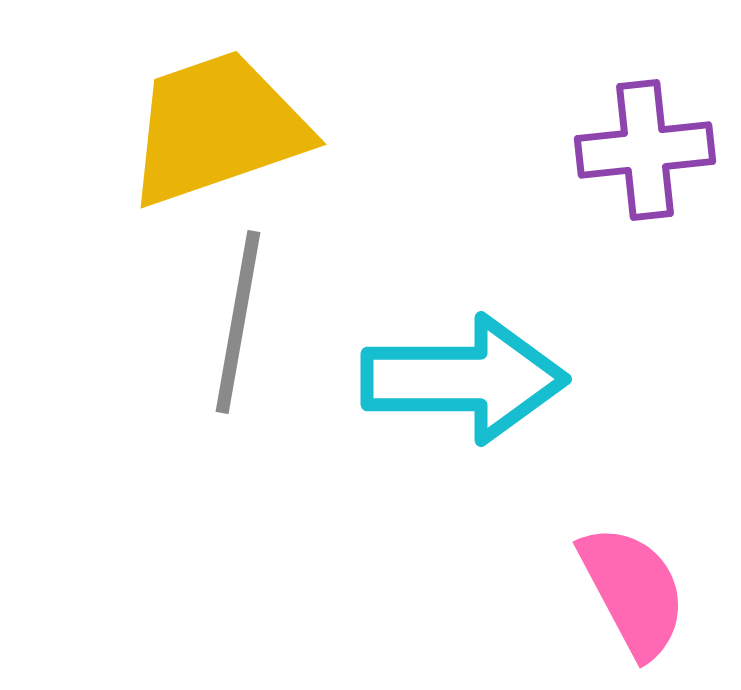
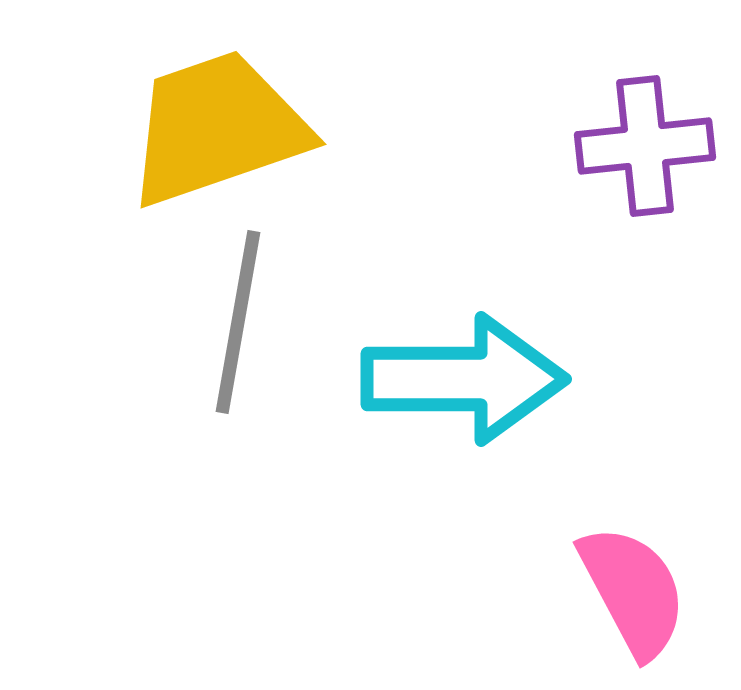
purple cross: moved 4 px up
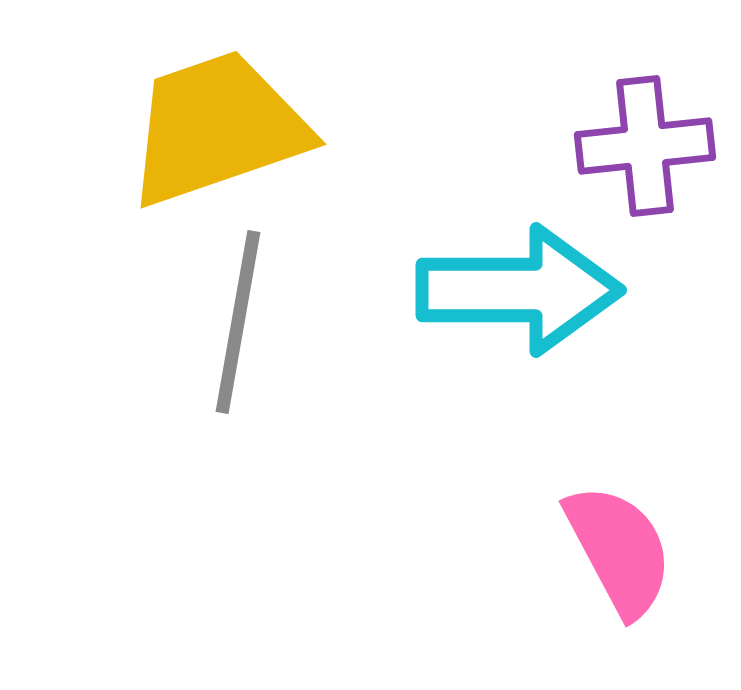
cyan arrow: moved 55 px right, 89 px up
pink semicircle: moved 14 px left, 41 px up
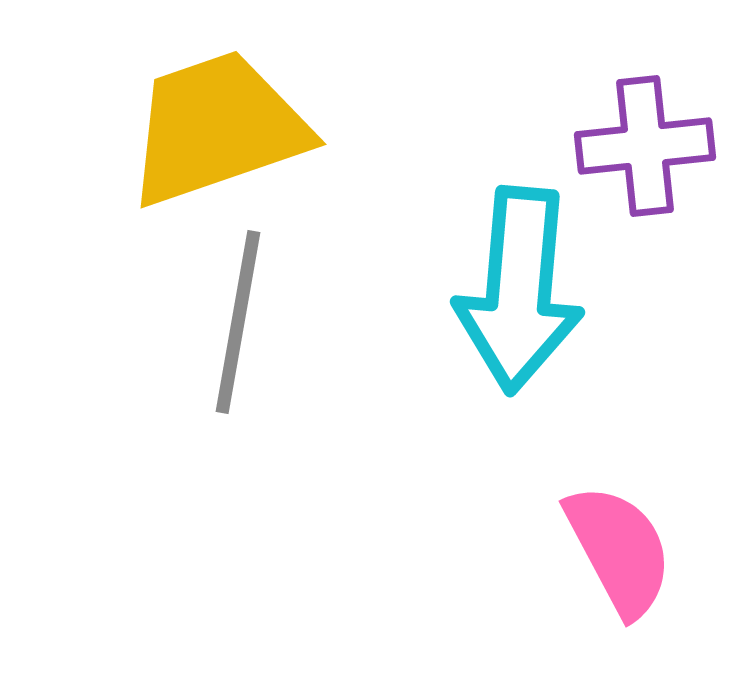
cyan arrow: rotated 95 degrees clockwise
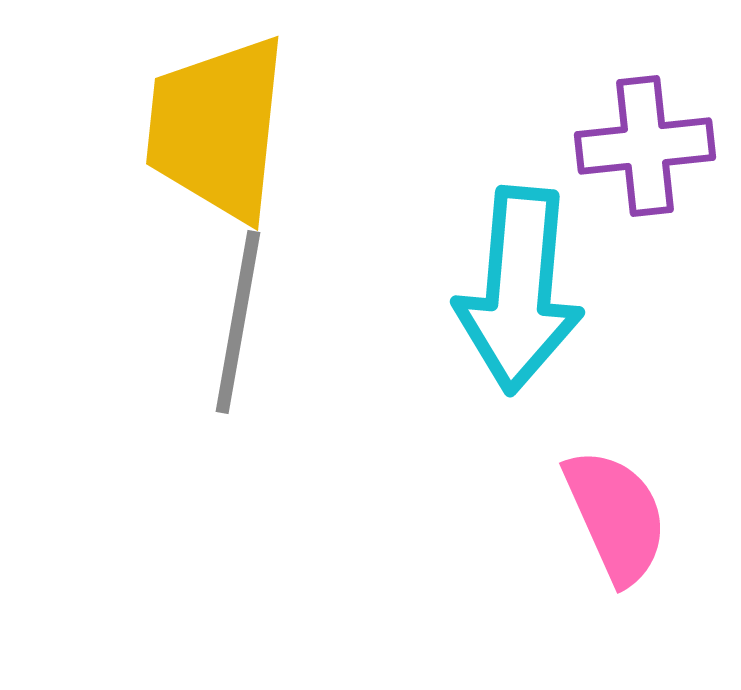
yellow trapezoid: rotated 65 degrees counterclockwise
pink semicircle: moved 3 px left, 34 px up; rotated 4 degrees clockwise
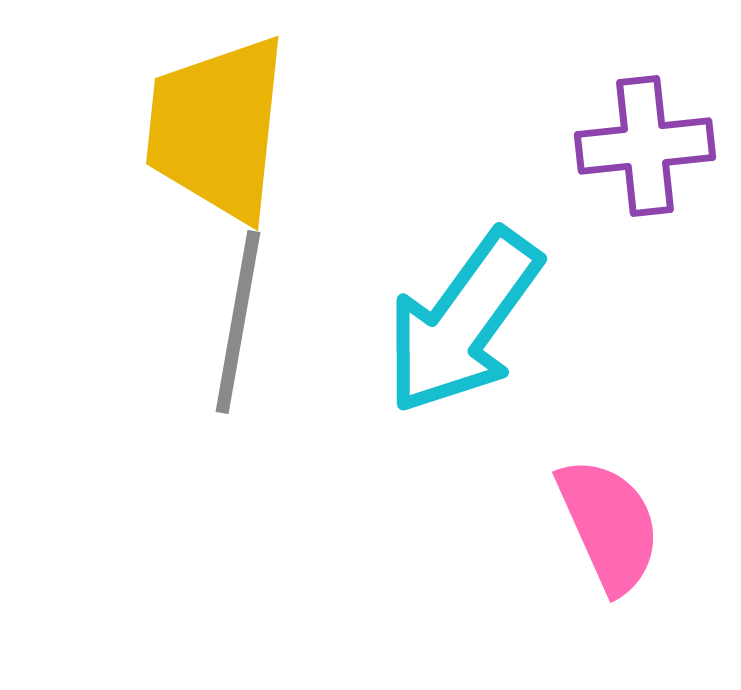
cyan arrow: moved 56 px left, 32 px down; rotated 31 degrees clockwise
pink semicircle: moved 7 px left, 9 px down
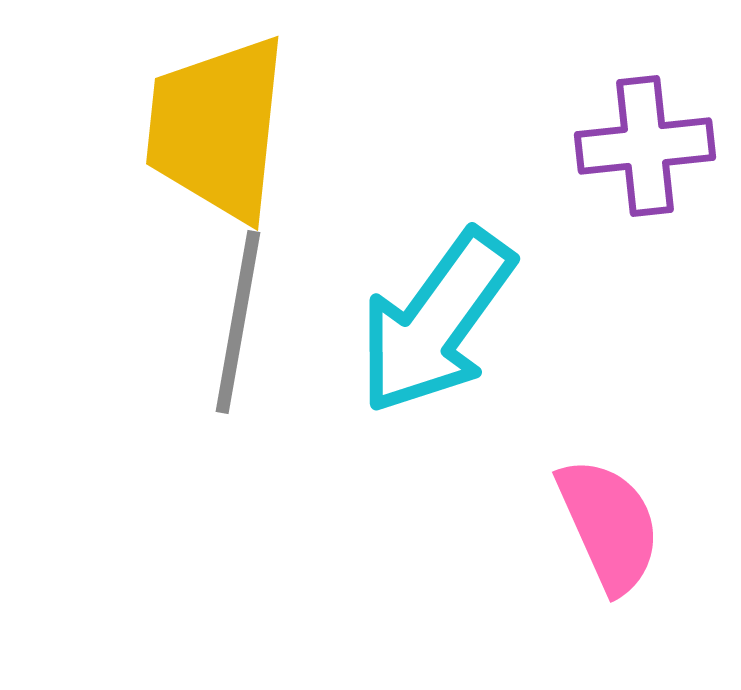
cyan arrow: moved 27 px left
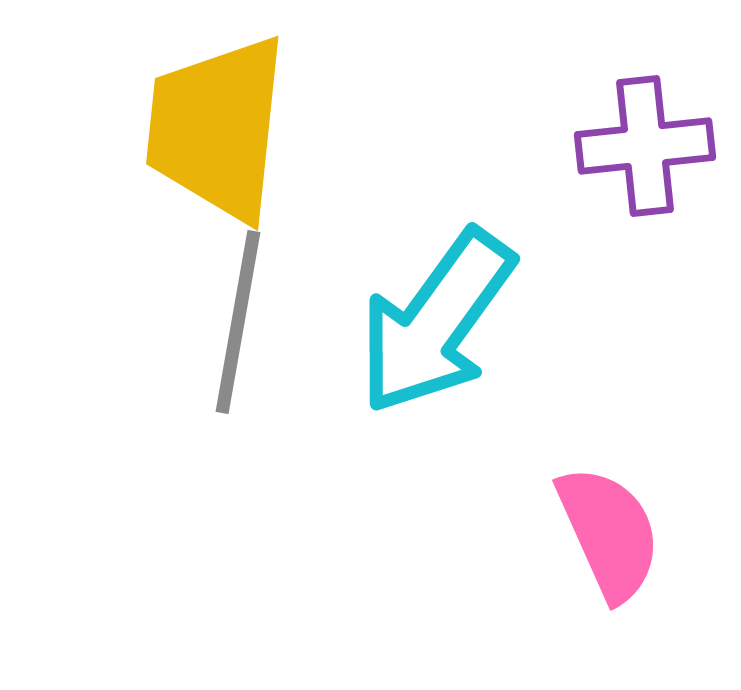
pink semicircle: moved 8 px down
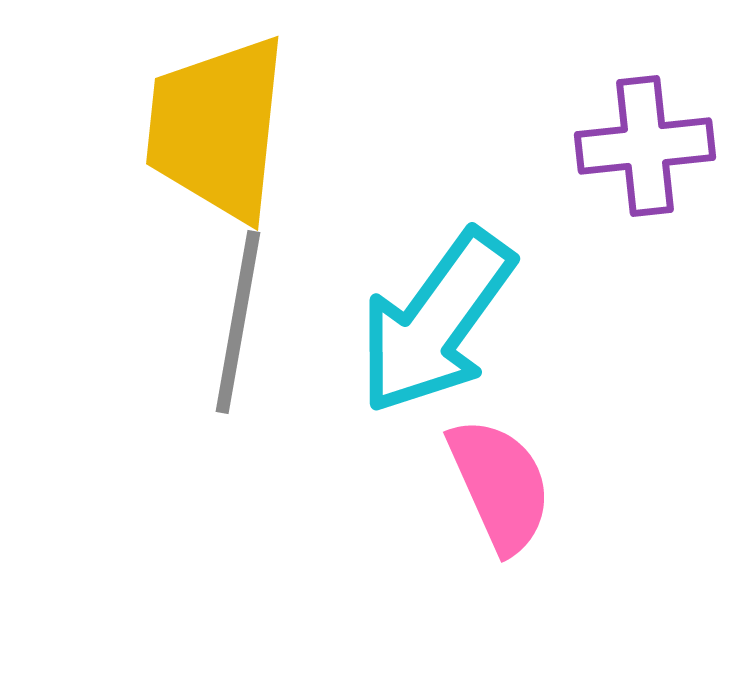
pink semicircle: moved 109 px left, 48 px up
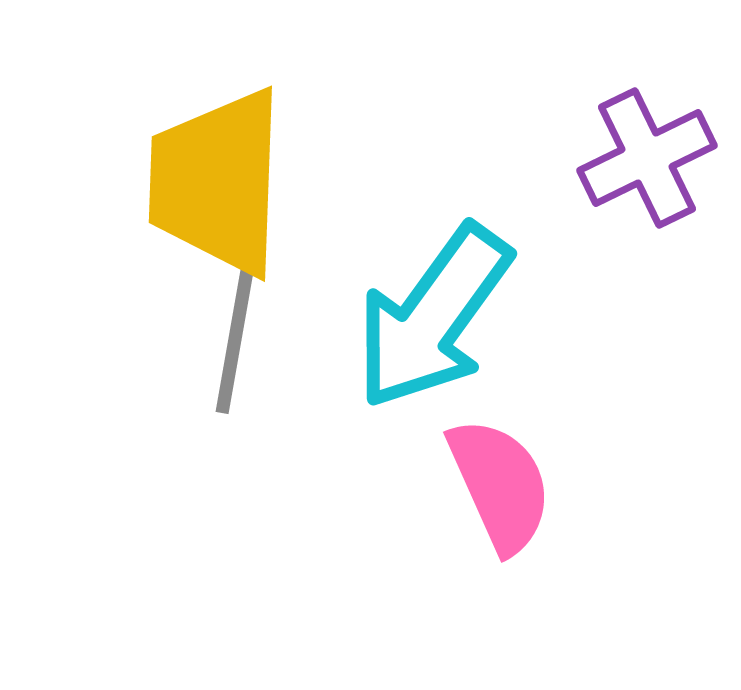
yellow trapezoid: moved 54 px down; rotated 4 degrees counterclockwise
purple cross: moved 2 px right, 12 px down; rotated 20 degrees counterclockwise
cyan arrow: moved 3 px left, 5 px up
